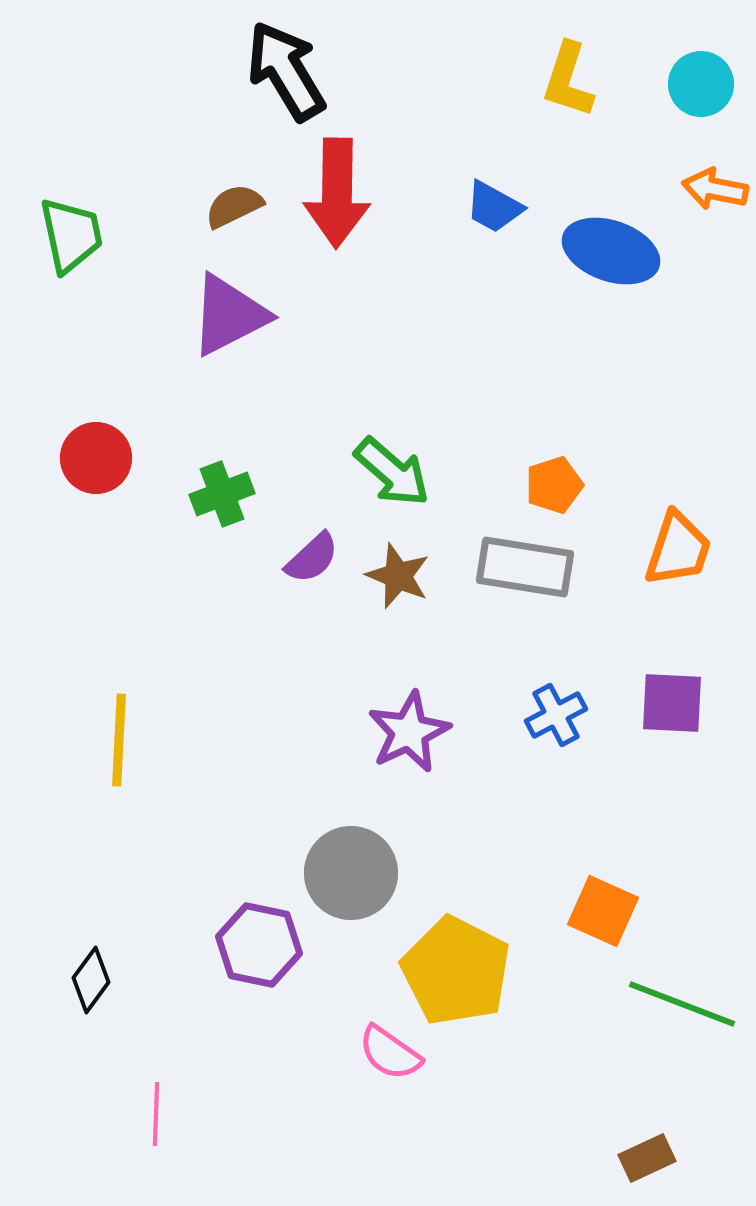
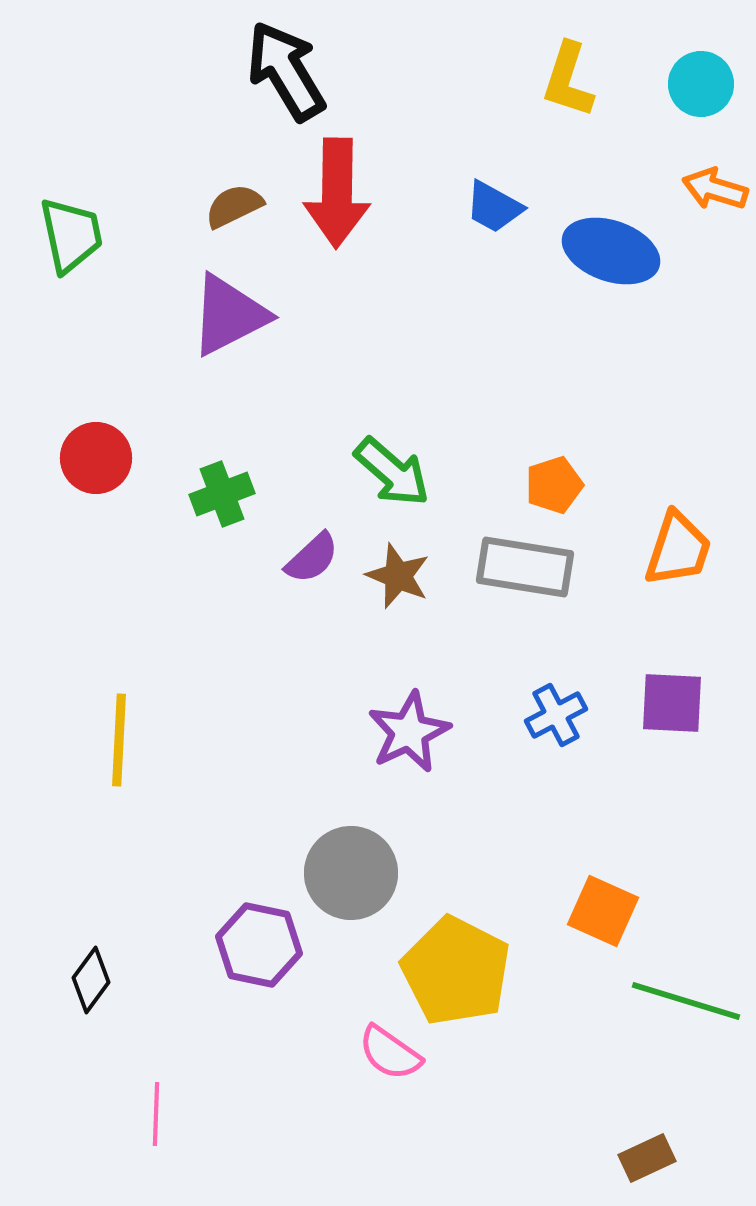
orange arrow: rotated 6 degrees clockwise
green line: moved 4 px right, 3 px up; rotated 4 degrees counterclockwise
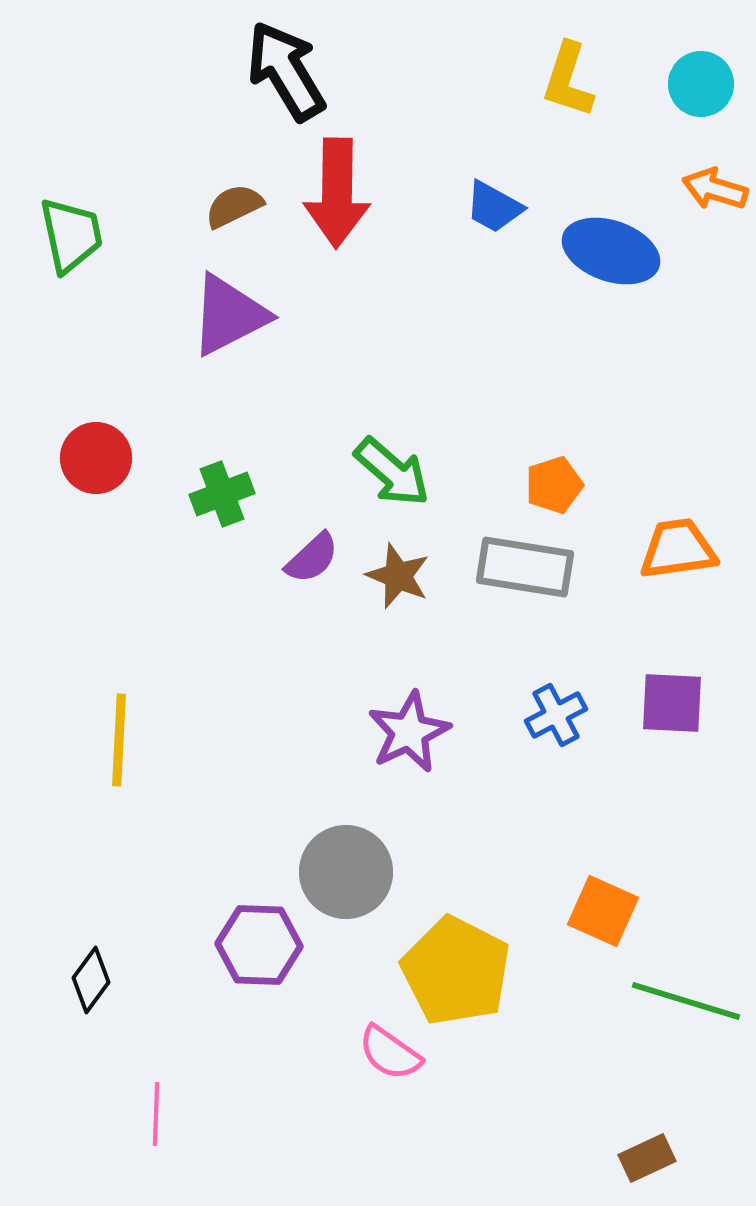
orange trapezoid: rotated 116 degrees counterclockwise
gray circle: moved 5 px left, 1 px up
purple hexagon: rotated 10 degrees counterclockwise
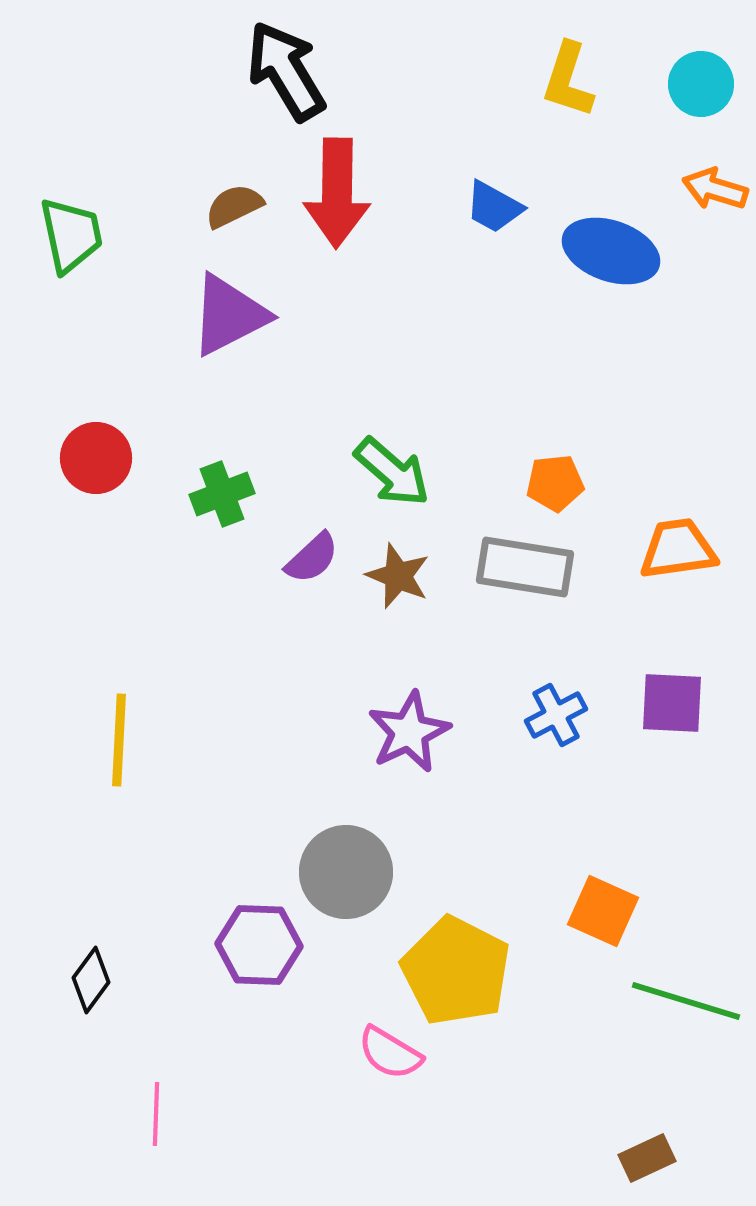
orange pentagon: moved 1 px right, 2 px up; rotated 12 degrees clockwise
pink semicircle: rotated 4 degrees counterclockwise
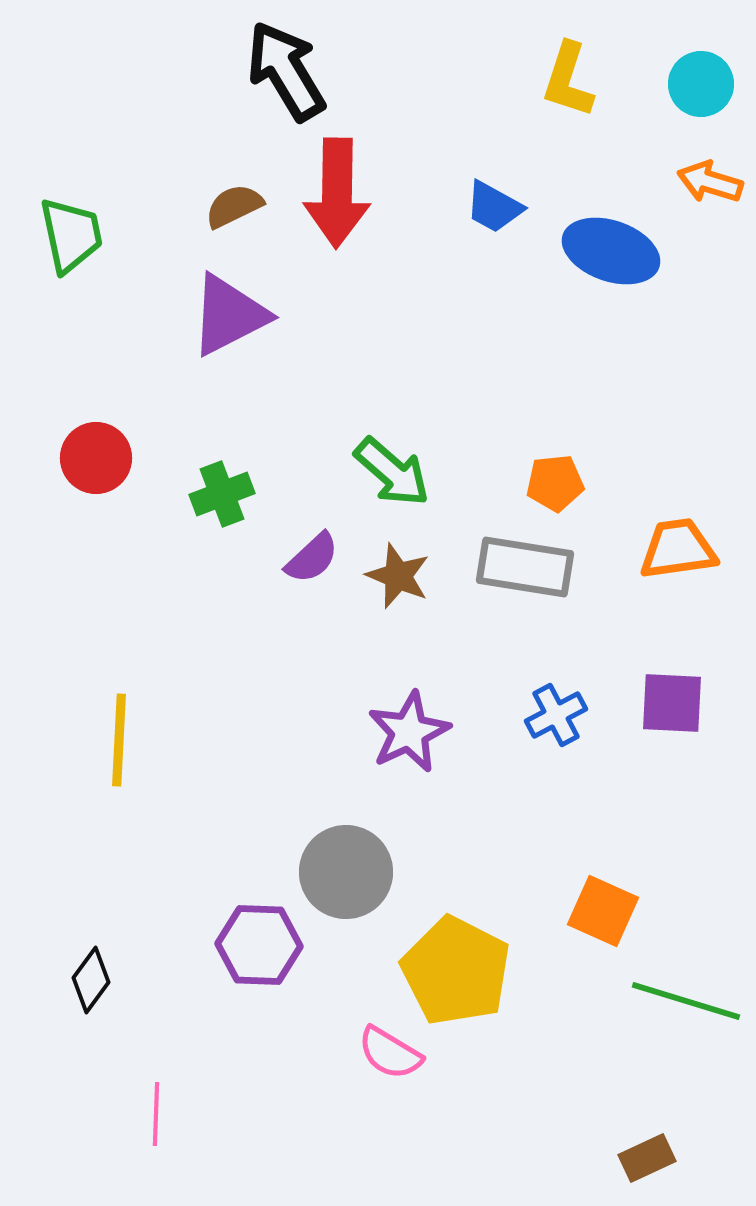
orange arrow: moved 5 px left, 7 px up
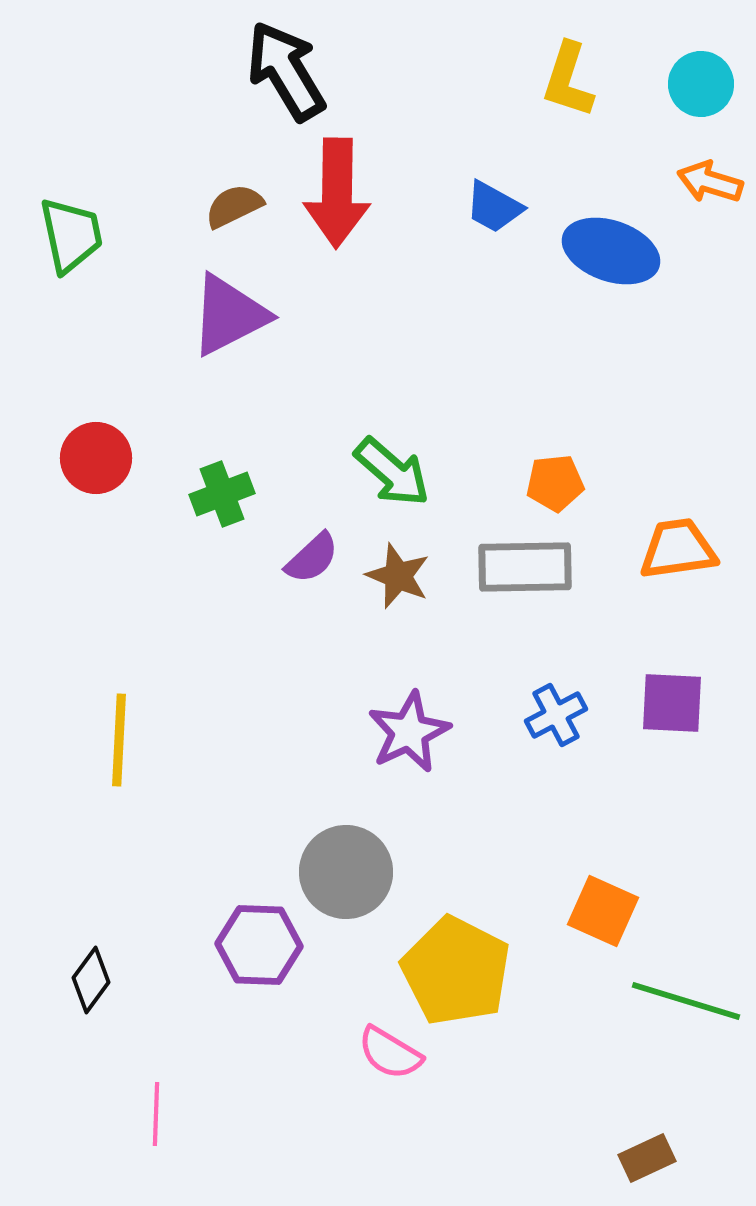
gray rectangle: rotated 10 degrees counterclockwise
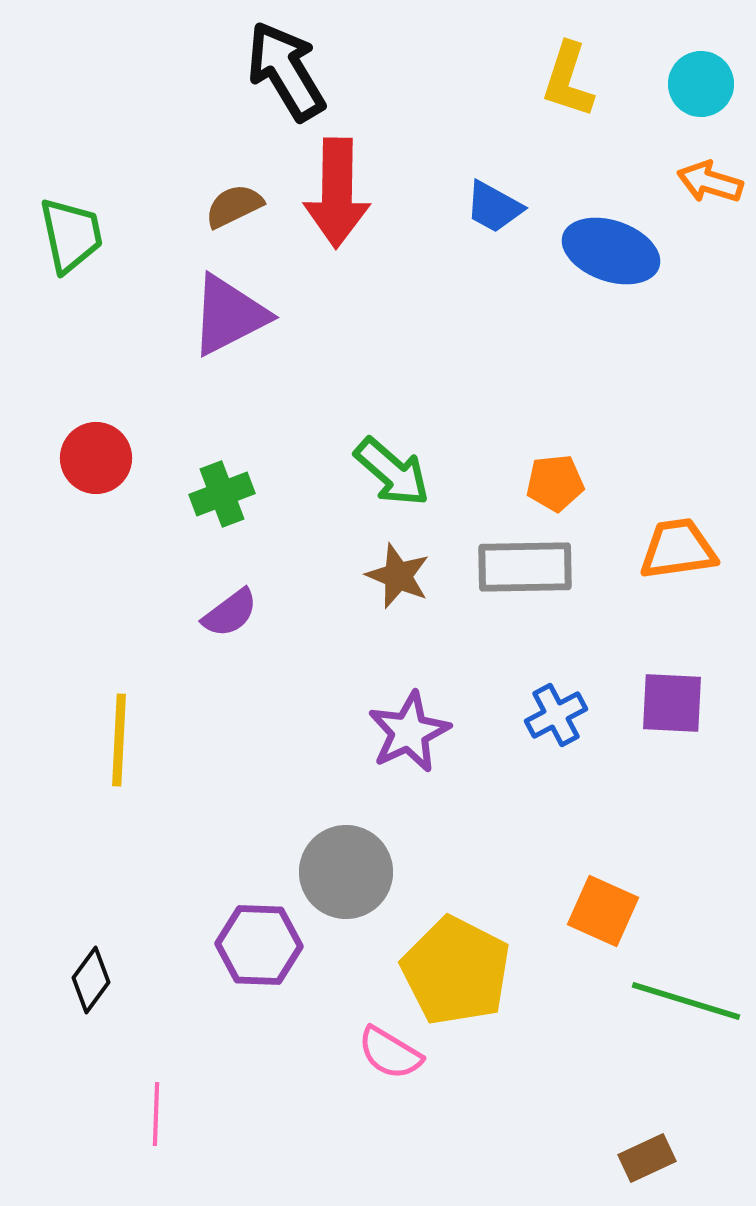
purple semicircle: moved 82 px left, 55 px down; rotated 6 degrees clockwise
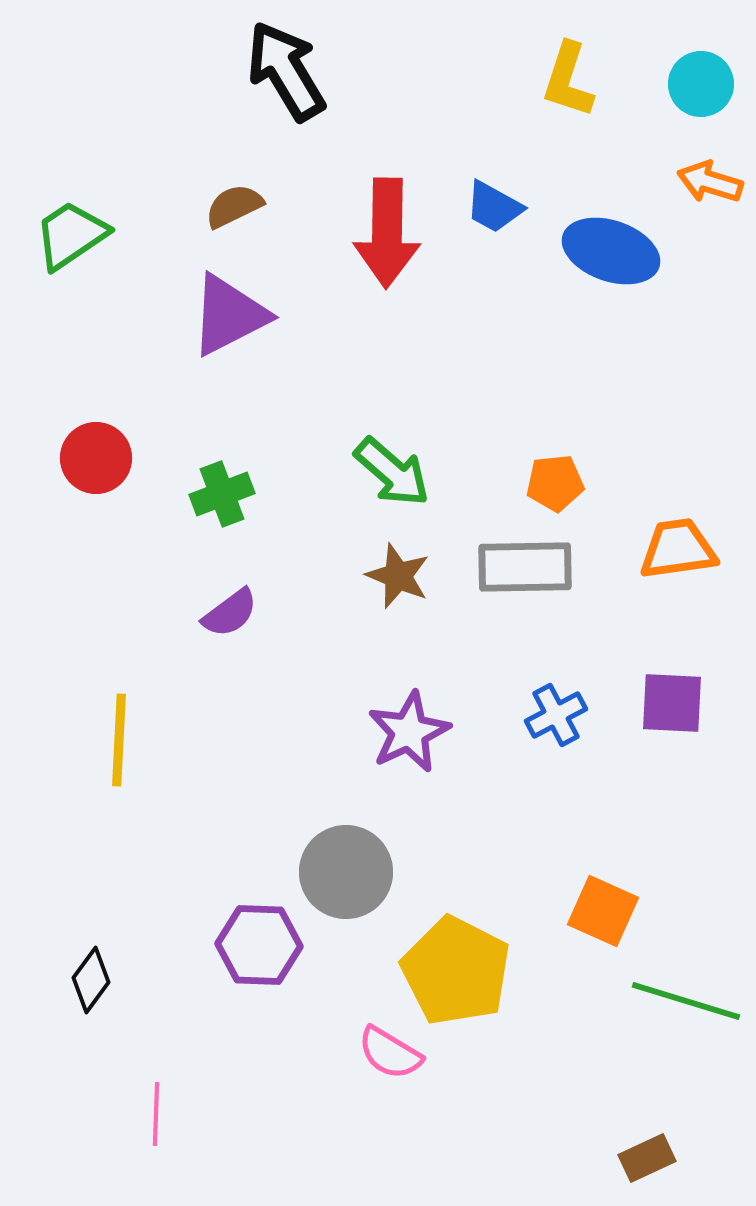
red arrow: moved 50 px right, 40 px down
green trapezoid: rotated 112 degrees counterclockwise
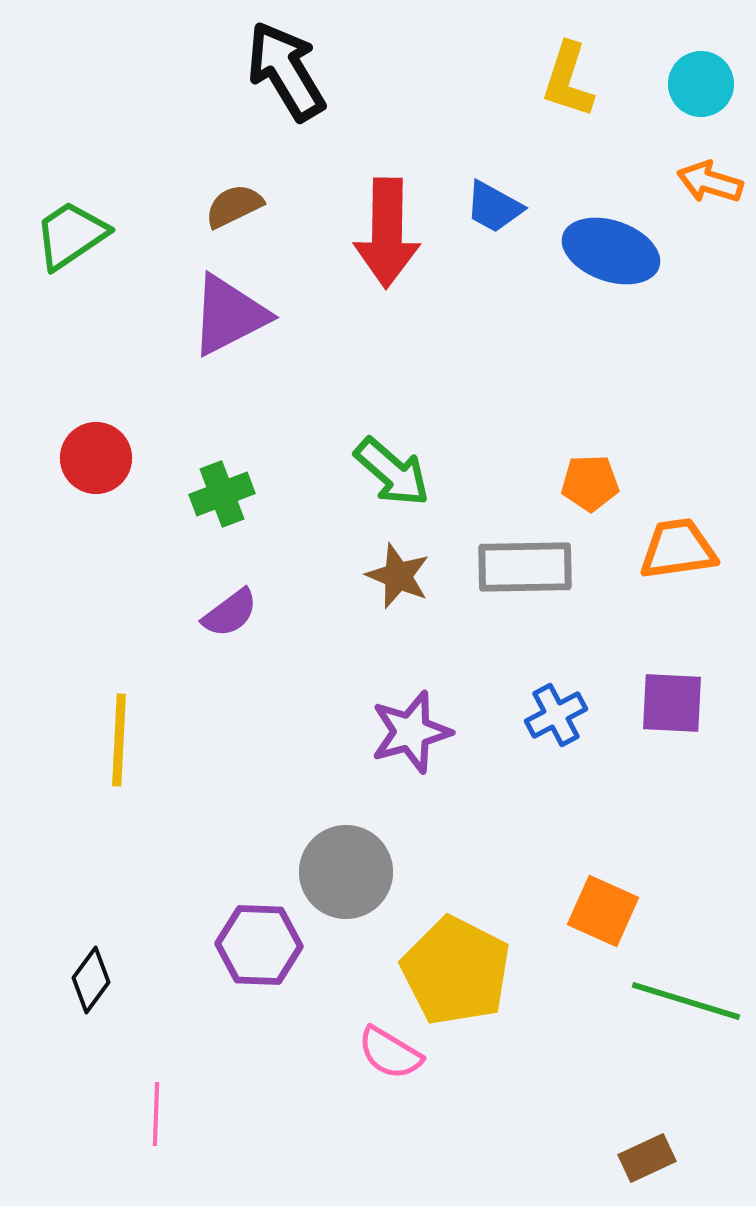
orange pentagon: moved 35 px right; rotated 4 degrees clockwise
purple star: moved 2 px right; rotated 10 degrees clockwise
